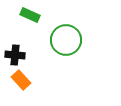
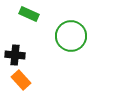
green rectangle: moved 1 px left, 1 px up
green circle: moved 5 px right, 4 px up
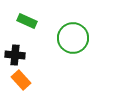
green rectangle: moved 2 px left, 7 px down
green circle: moved 2 px right, 2 px down
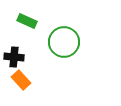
green circle: moved 9 px left, 4 px down
black cross: moved 1 px left, 2 px down
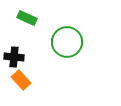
green rectangle: moved 3 px up
green circle: moved 3 px right
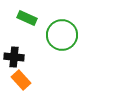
green circle: moved 5 px left, 7 px up
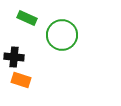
orange rectangle: rotated 30 degrees counterclockwise
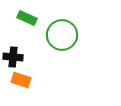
black cross: moved 1 px left
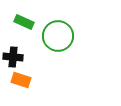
green rectangle: moved 3 px left, 4 px down
green circle: moved 4 px left, 1 px down
